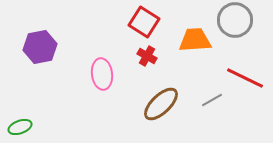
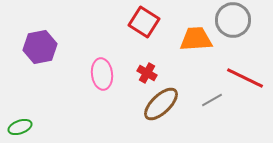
gray circle: moved 2 px left
orange trapezoid: moved 1 px right, 1 px up
red cross: moved 17 px down
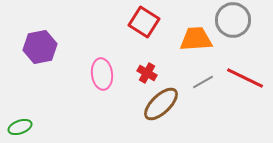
gray line: moved 9 px left, 18 px up
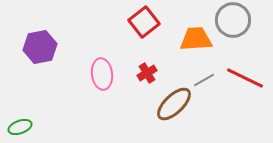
red square: rotated 20 degrees clockwise
red cross: rotated 30 degrees clockwise
gray line: moved 1 px right, 2 px up
brown ellipse: moved 13 px right
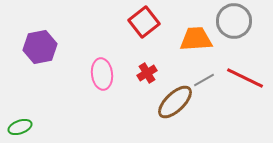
gray circle: moved 1 px right, 1 px down
brown ellipse: moved 1 px right, 2 px up
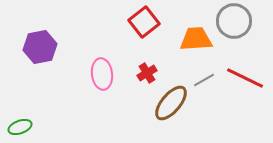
brown ellipse: moved 4 px left, 1 px down; rotated 6 degrees counterclockwise
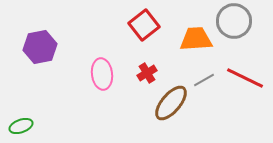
red square: moved 3 px down
green ellipse: moved 1 px right, 1 px up
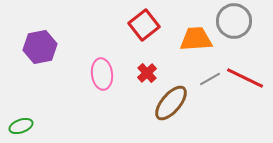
red cross: rotated 12 degrees counterclockwise
gray line: moved 6 px right, 1 px up
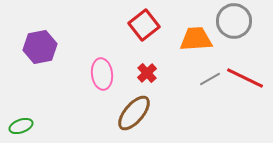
brown ellipse: moved 37 px left, 10 px down
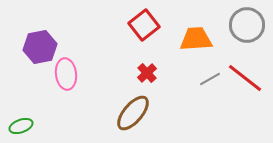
gray circle: moved 13 px right, 4 px down
pink ellipse: moved 36 px left
red line: rotated 12 degrees clockwise
brown ellipse: moved 1 px left
